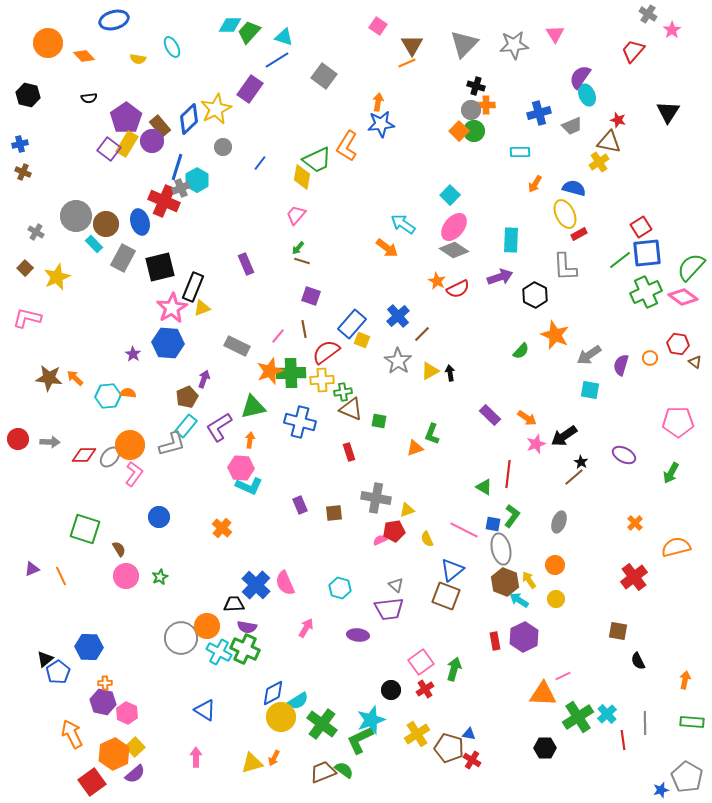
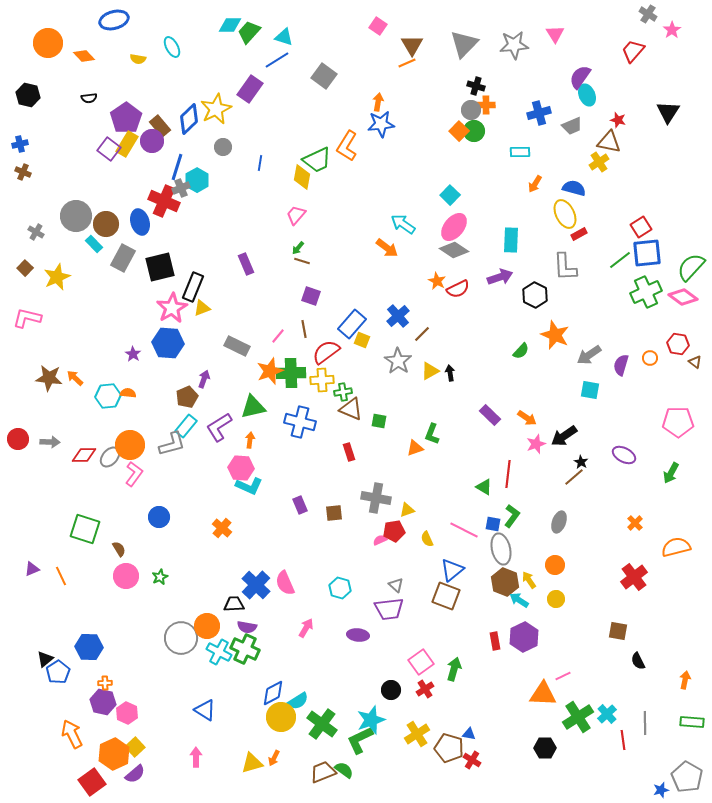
blue line at (260, 163): rotated 28 degrees counterclockwise
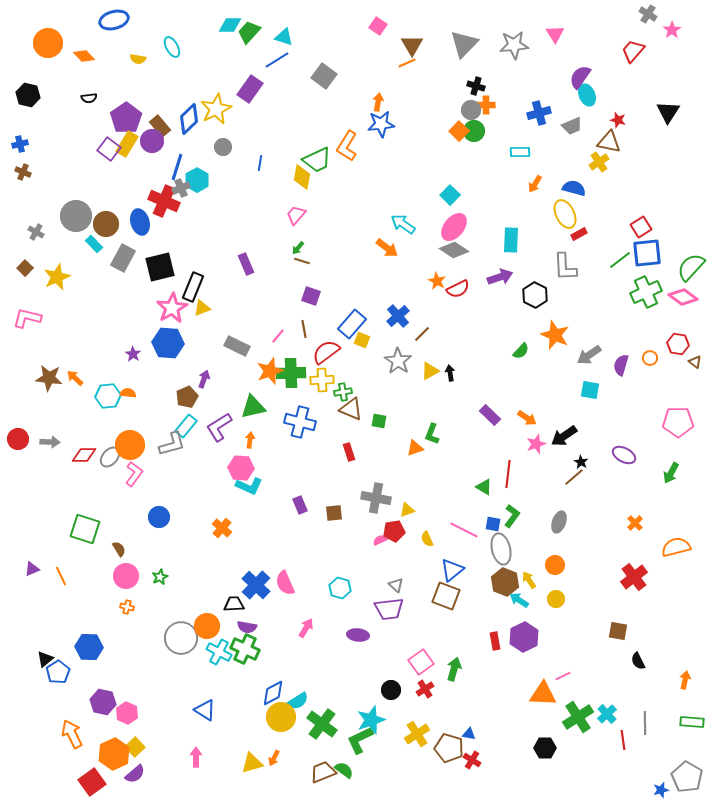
orange cross at (105, 683): moved 22 px right, 76 px up; rotated 16 degrees clockwise
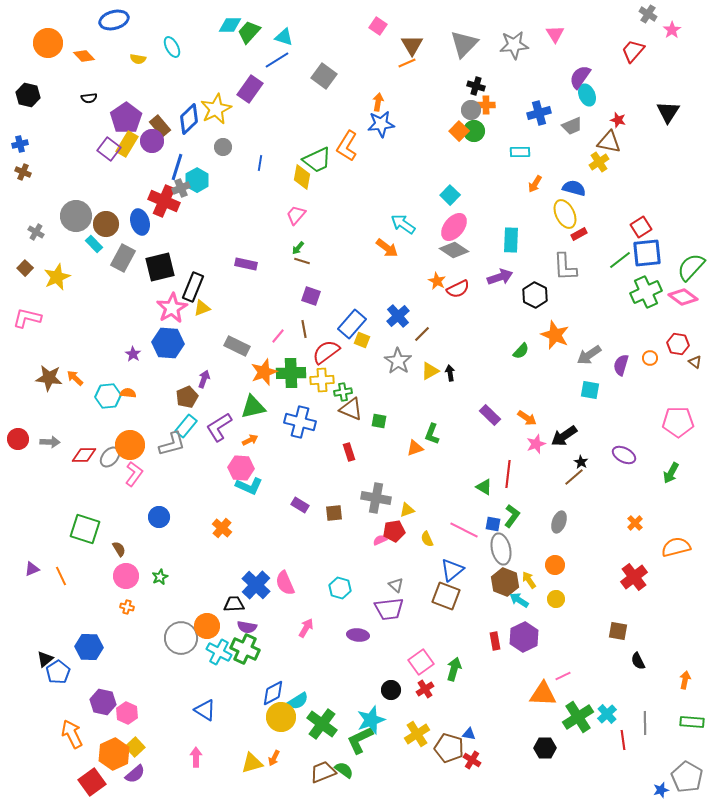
purple rectangle at (246, 264): rotated 55 degrees counterclockwise
orange star at (270, 371): moved 6 px left, 1 px down
orange arrow at (250, 440): rotated 56 degrees clockwise
purple rectangle at (300, 505): rotated 36 degrees counterclockwise
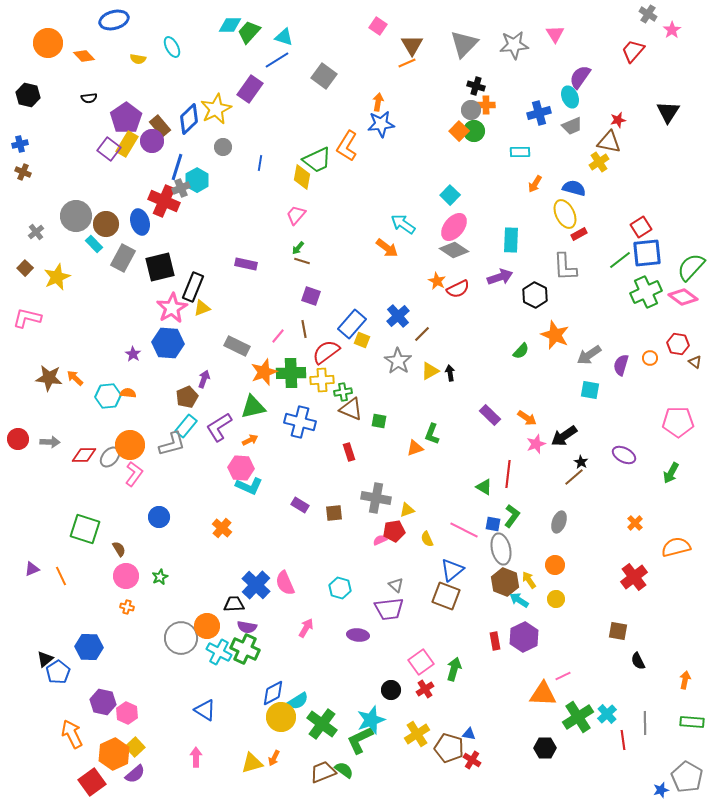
cyan ellipse at (587, 95): moved 17 px left, 2 px down
red star at (618, 120): rotated 28 degrees counterclockwise
gray cross at (36, 232): rotated 21 degrees clockwise
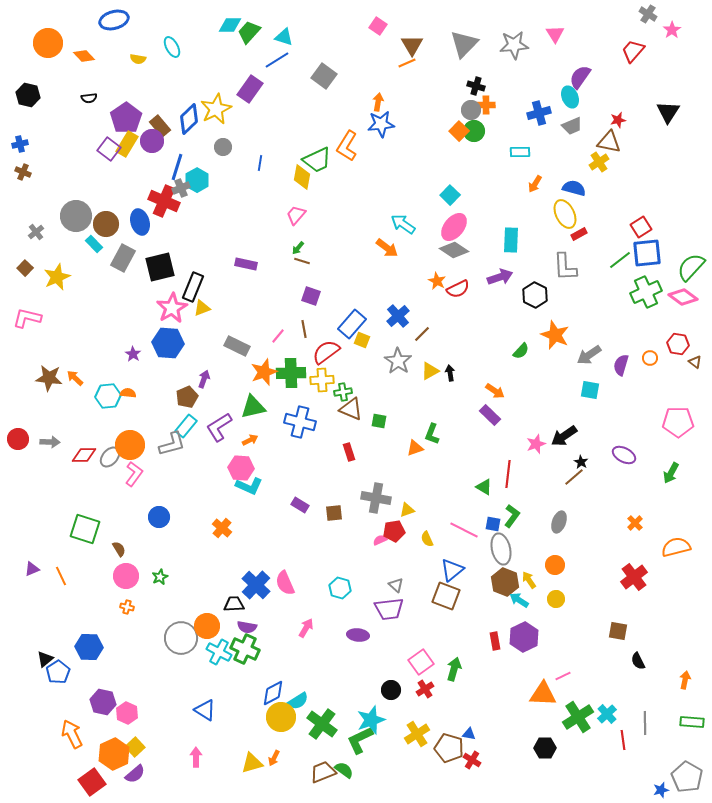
orange arrow at (527, 418): moved 32 px left, 27 px up
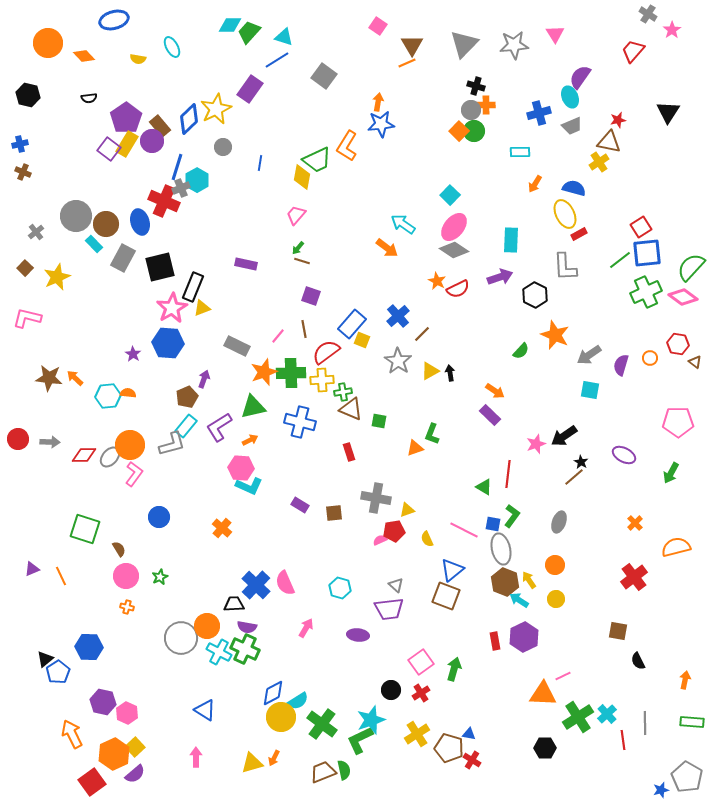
red cross at (425, 689): moved 4 px left, 4 px down
green semicircle at (344, 770): rotated 42 degrees clockwise
